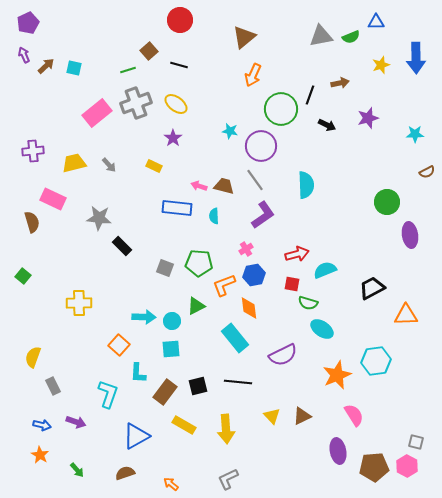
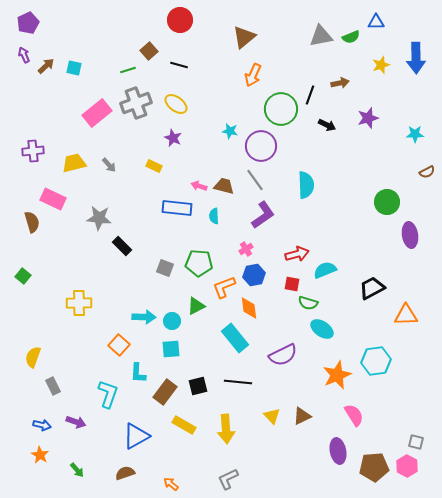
purple star at (173, 138): rotated 12 degrees counterclockwise
orange L-shape at (224, 285): moved 2 px down
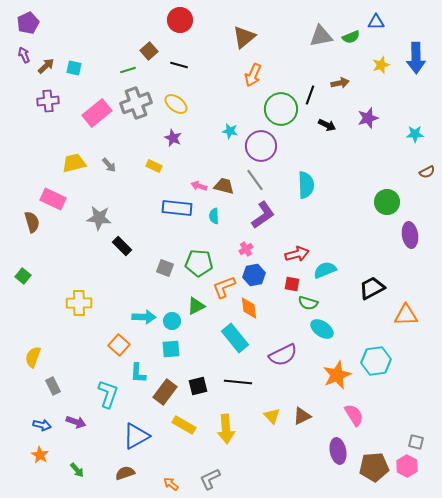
purple cross at (33, 151): moved 15 px right, 50 px up
gray L-shape at (228, 479): moved 18 px left
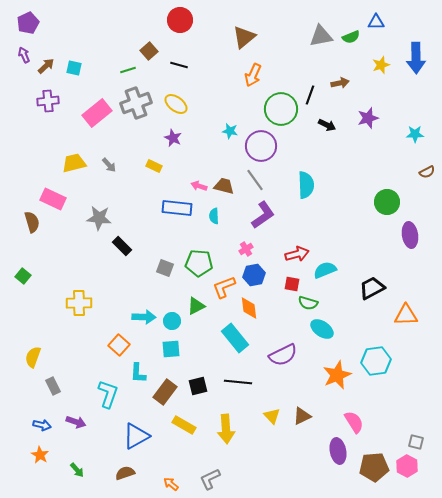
pink semicircle at (354, 415): moved 7 px down
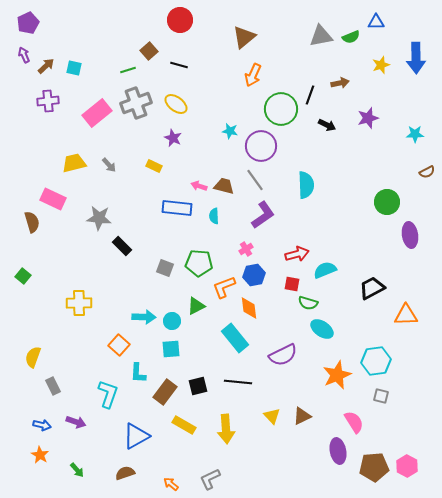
gray square at (416, 442): moved 35 px left, 46 px up
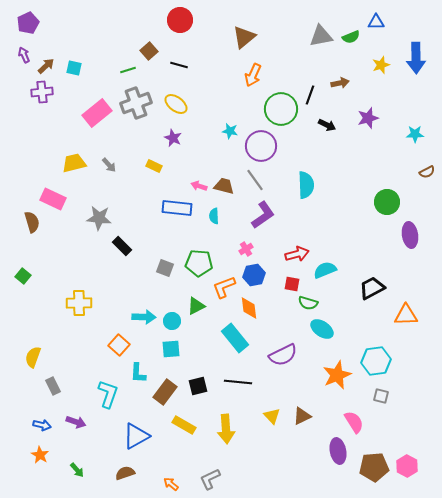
purple cross at (48, 101): moved 6 px left, 9 px up
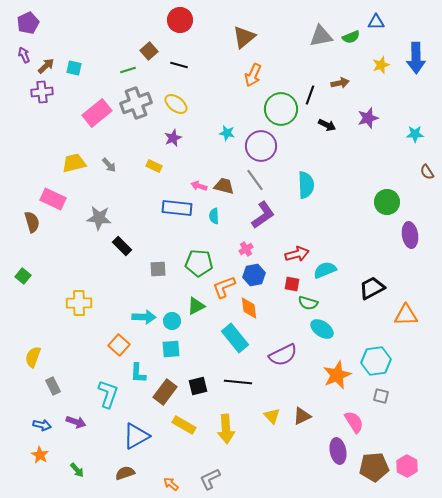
cyan star at (230, 131): moved 3 px left, 2 px down
purple star at (173, 138): rotated 24 degrees clockwise
brown semicircle at (427, 172): rotated 84 degrees clockwise
gray square at (165, 268): moved 7 px left, 1 px down; rotated 24 degrees counterclockwise
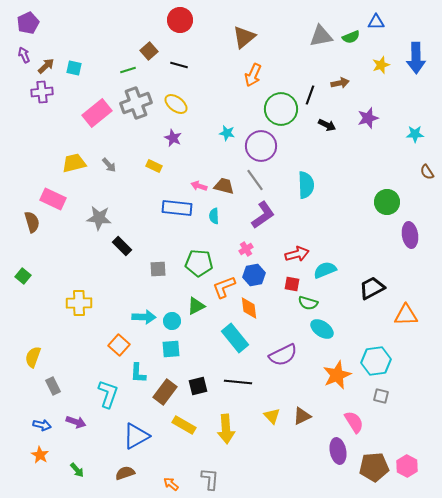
purple star at (173, 138): rotated 24 degrees counterclockwise
gray L-shape at (210, 479): rotated 120 degrees clockwise
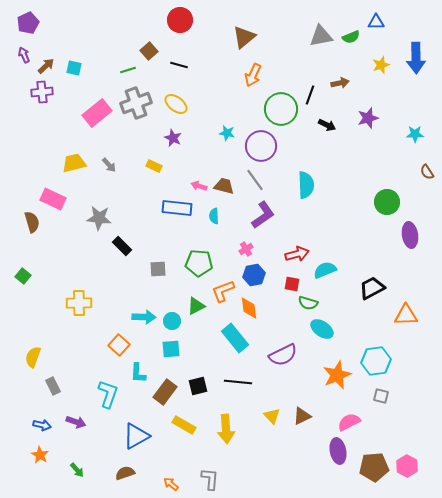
orange L-shape at (224, 287): moved 1 px left, 4 px down
pink semicircle at (354, 422): moved 5 px left; rotated 85 degrees counterclockwise
